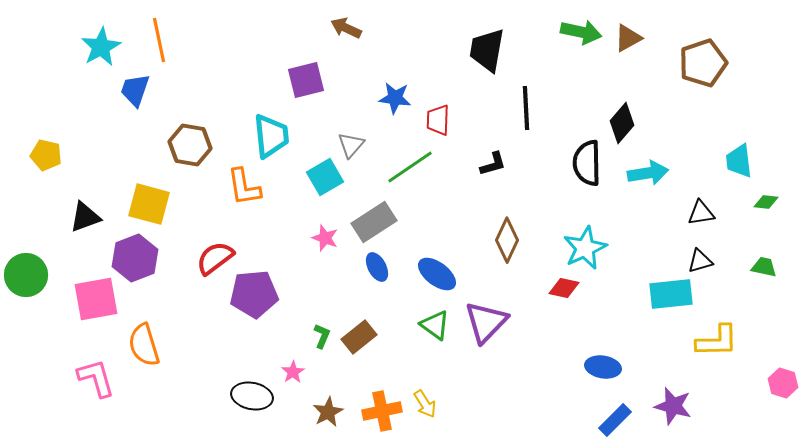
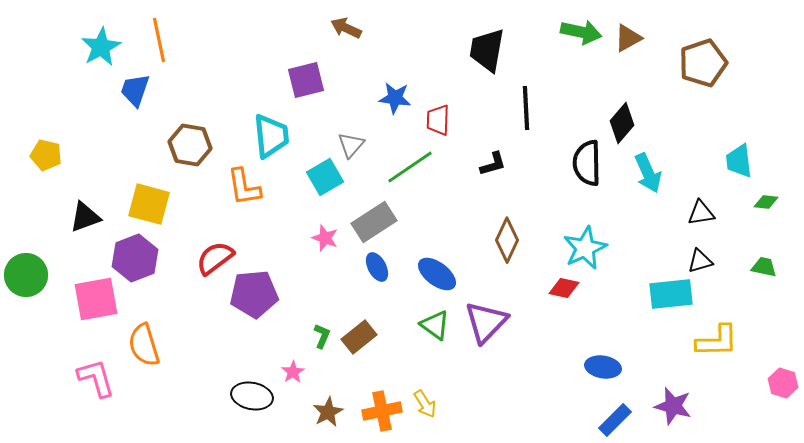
cyan arrow at (648, 173): rotated 75 degrees clockwise
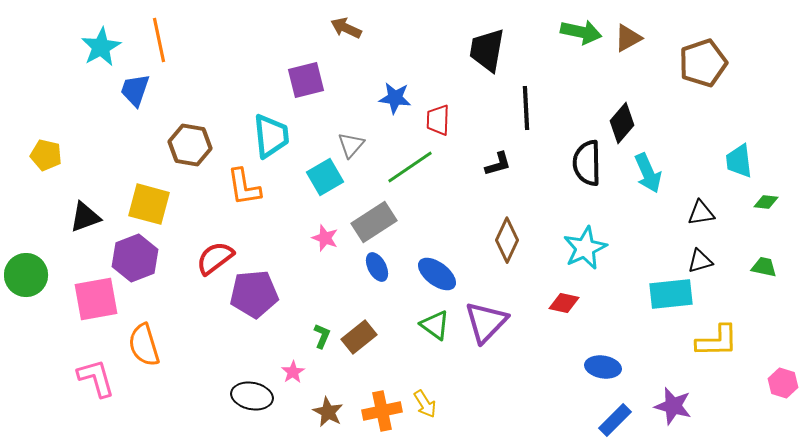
black L-shape at (493, 164): moved 5 px right
red diamond at (564, 288): moved 15 px down
brown star at (328, 412): rotated 16 degrees counterclockwise
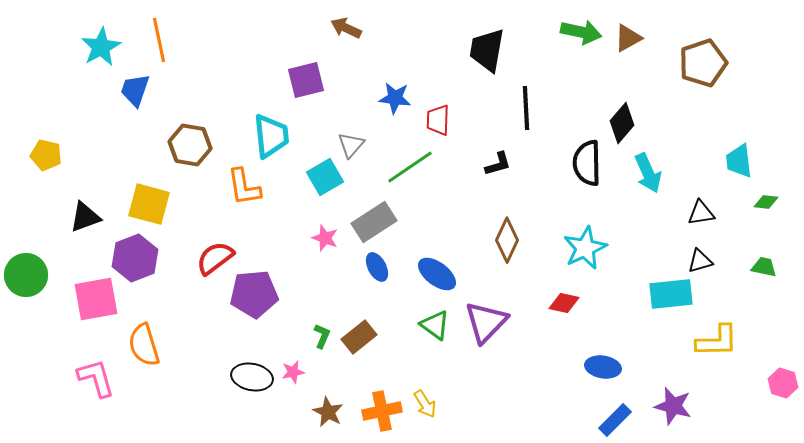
pink star at (293, 372): rotated 20 degrees clockwise
black ellipse at (252, 396): moved 19 px up
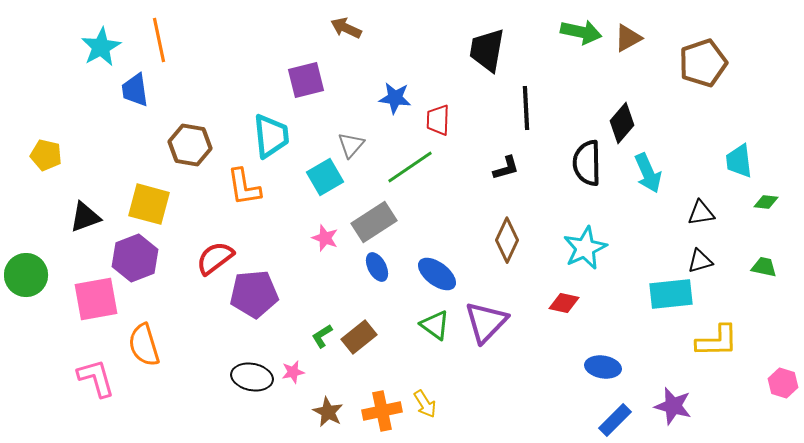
blue trapezoid at (135, 90): rotated 27 degrees counterclockwise
black L-shape at (498, 164): moved 8 px right, 4 px down
green L-shape at (322, 336): rotated 145 degrees counterclockwise
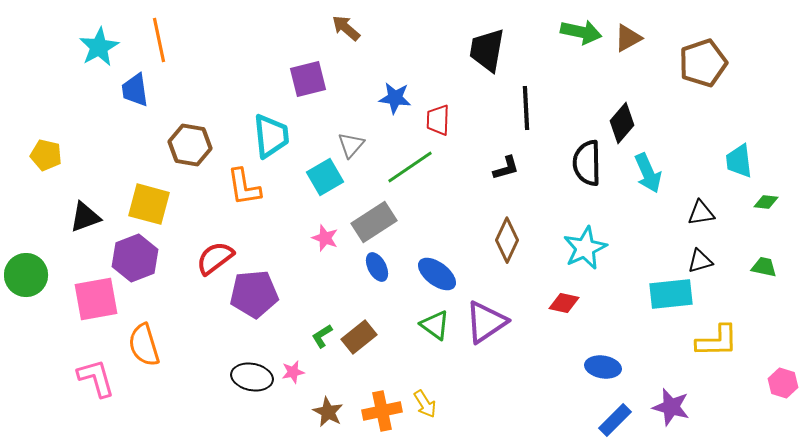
brown arrow at (346, 28): rotated 16 degrees clockwise
cyan star at (101, 47): moved 2 px left
purple square at (306, 80): moved 2 px right, 1 px up
purple triangle at (486, 322): rotated 12 degrees clockwise
purple star at (673, 406): moved 2 px left, 1 px down
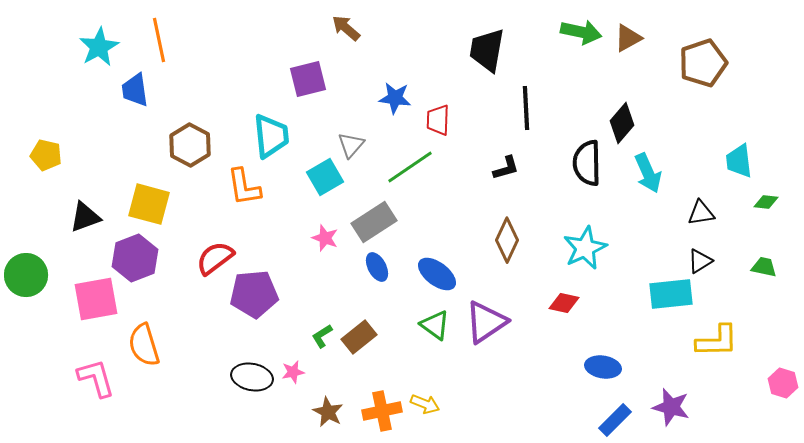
brown hexagon at (190, 145): rotated 18 degrees clockwise
black triangle at (700, 261): rotated 16 degrees counterclockwise
yellow arrow at (425, 404): rotated 36 degrees counterclockwise
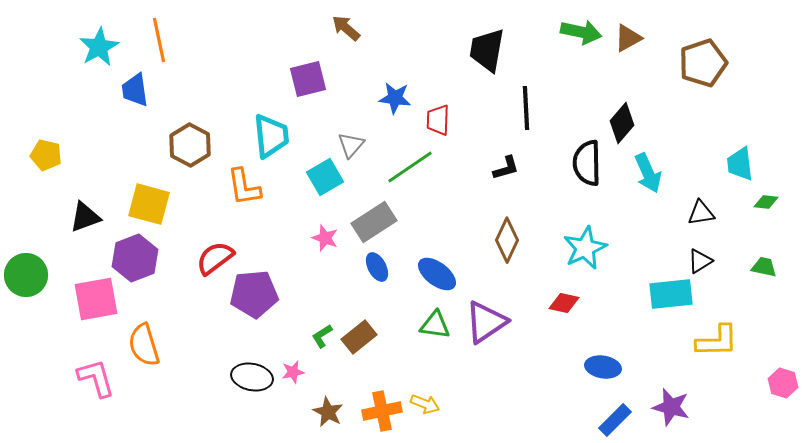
cyan trapezoid at (739, 161): moved 1 px right, 3 px down
green triangle at (435, 325): rotated 28 degrees counterclockwise
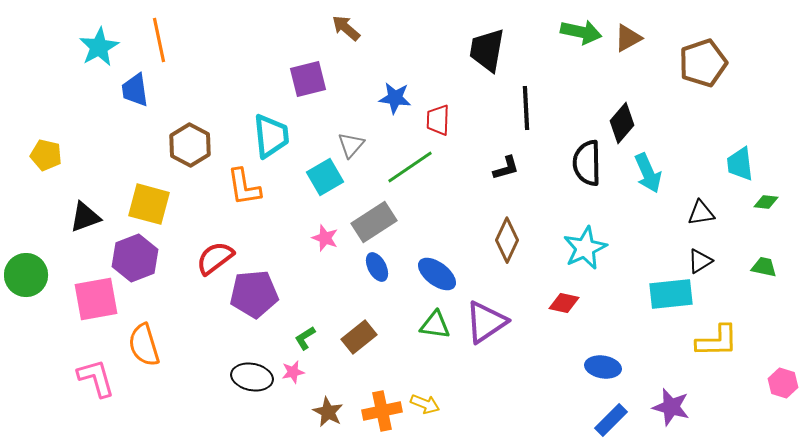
green L-shape at (322, 336): moved 17 px left, 2 px down
blue rectangle at (615, 420): moved 4 px left
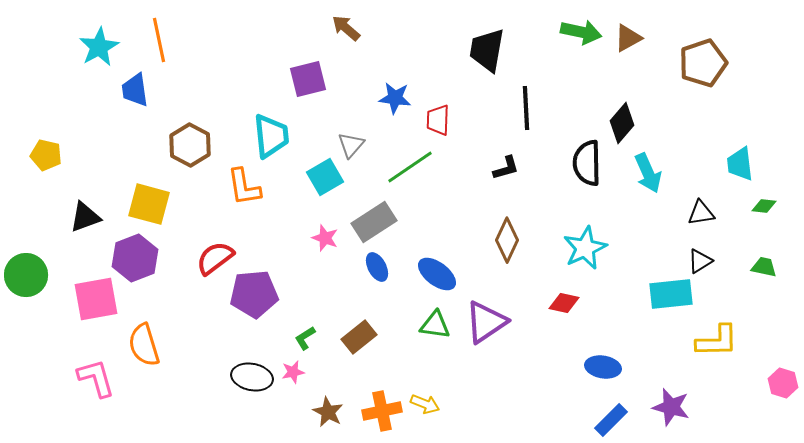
green diamond at (766, 202): moved 2 px left, 4 px down
